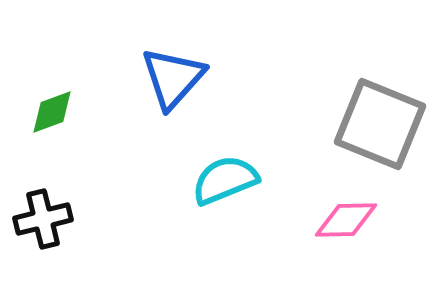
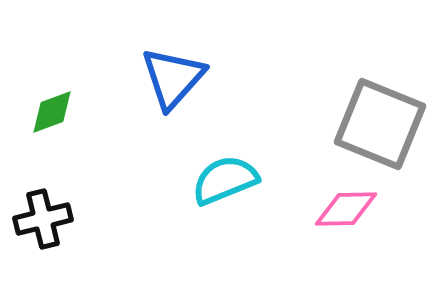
pink diamond: moved 11 px up
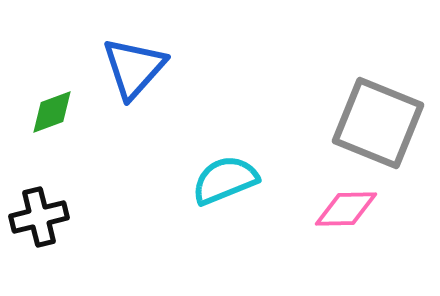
blue triangle: moved 39 px left, 10 px up
gray square: moved 2 px left, 1 px up
black cross: moved 4 px left, 2 px up
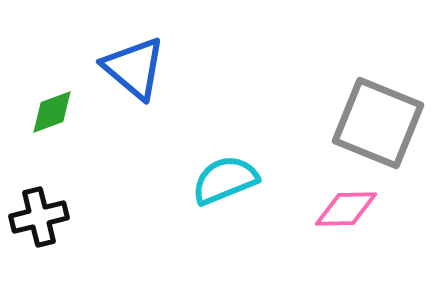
blue triangle: rotated 32 degrees counterclockwise
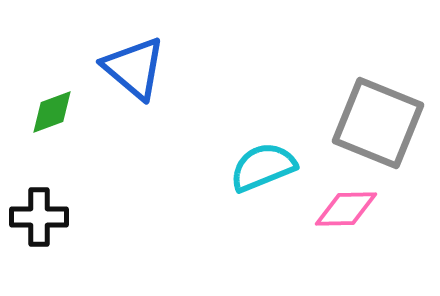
cyan semicircle: moved 38 px right, 13 px up
black cross: rotated 14 degrees clockwise
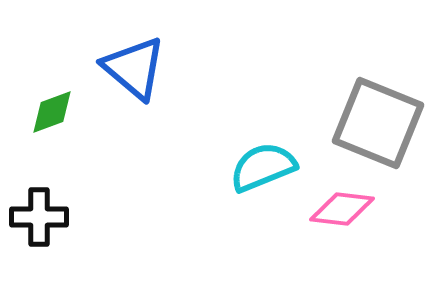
pink diamond: moved 4 px left; rotated 8 degrees clockwise
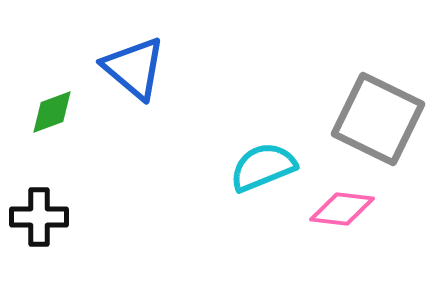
gray square: moved 4 px up; rotated 4 degrees clockwise
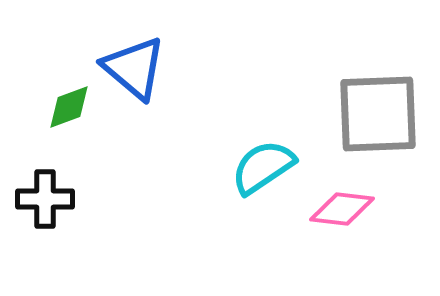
green diamond: moved 17 px right, 5 px up
gray square: moved 5 px up; rotated 28 degrees counterclockwise
cyan semicircle: rotated 12 degrees counterclockwise
black cross: moved 6 px right, 18 px up
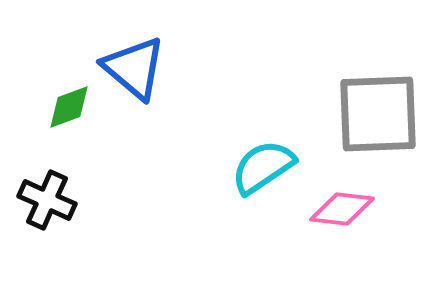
black cross: moved 2 px right, 1 px down; rotated 24 degrees clockwise
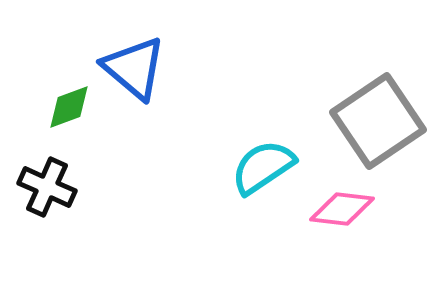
gray square: moved 7 px down; rotated 32 degrees counterclockwise
black cross: moved 13 px up
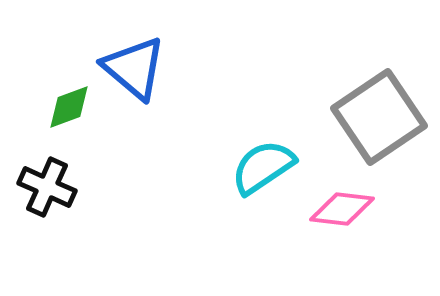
gray square: moved 1 px right, 4 px up
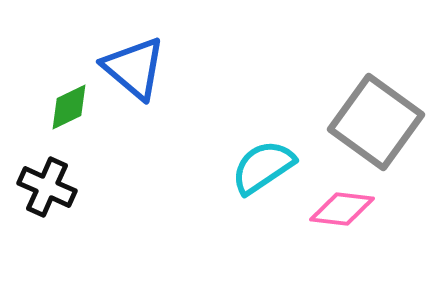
green diamond: rotated 6 degrees counterclockwise
gray square: moved 3 px left, 5 px down; rotated 20 degrees counterclockwise
